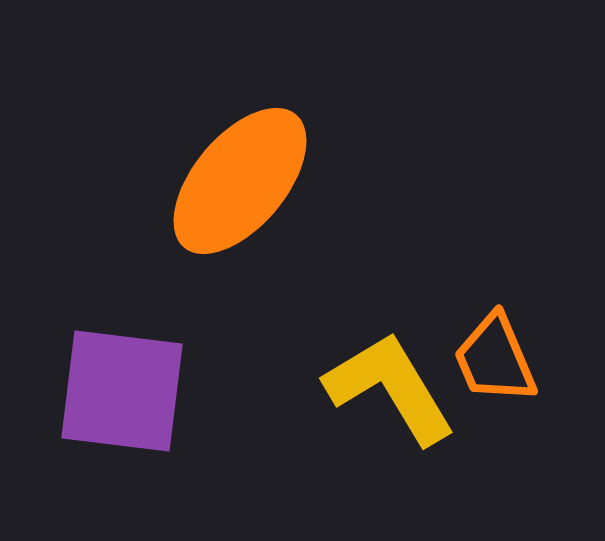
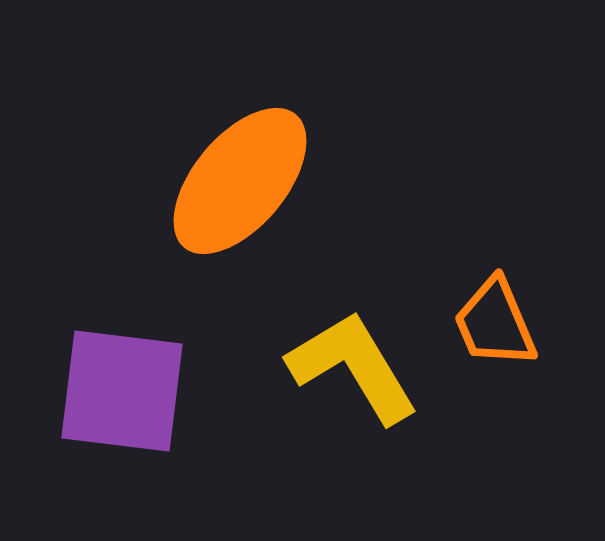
orange trapezoid: moved 36 px up
yellow L-shape: moved 37 px left, 21 px up
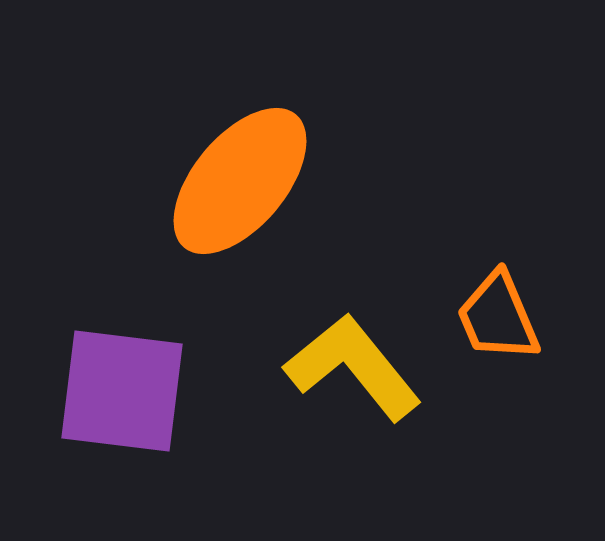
orange trapezoid: moved 3 px right, 6 px up
yellow L-shape: rotated 8 degrees counterclockwise
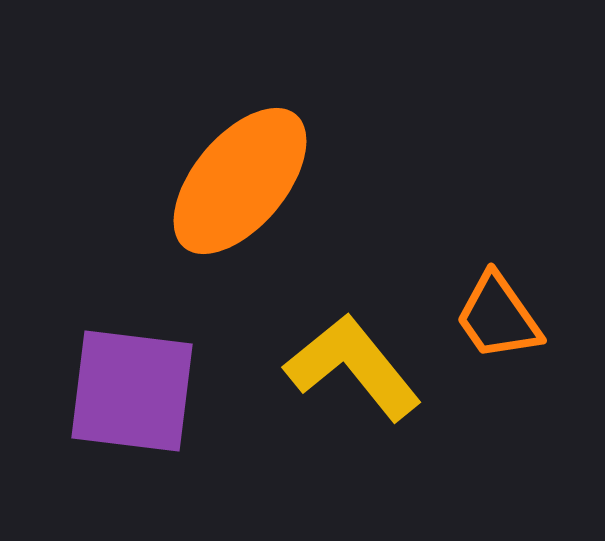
orange trapezoid: rotated 12 degrees counterclockwise
purple square: moved 10 px right
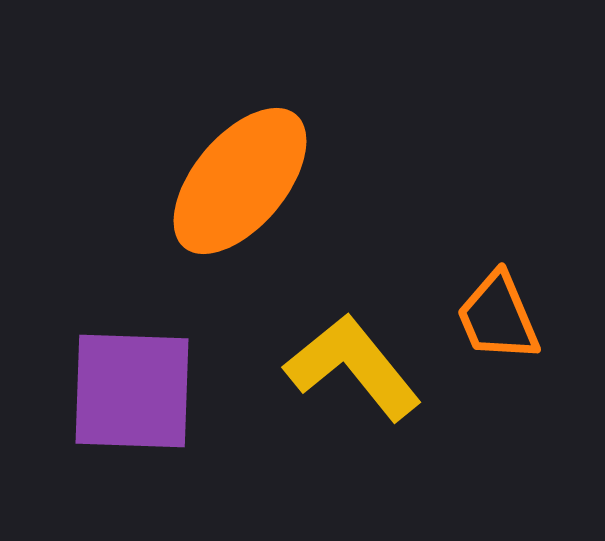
orange trapezoid: rotated 12 degrees clockwise
purple square: rotated 5 degrees counterclockwise
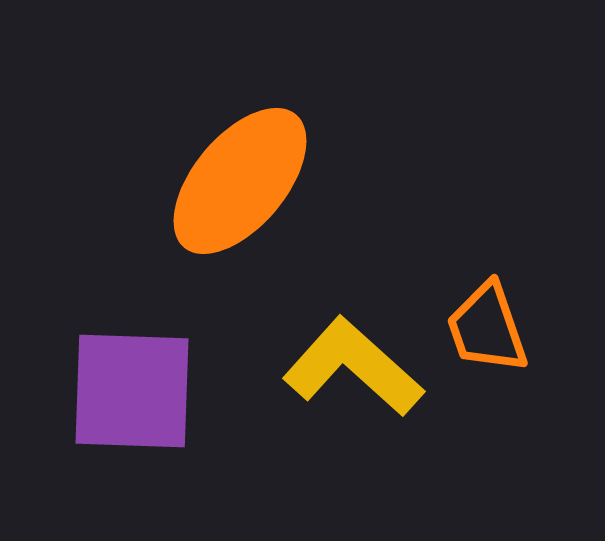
orange trapezoid: moved 11 px left, 11 px down; rotated 4 degrees clockwise
yellow L-shape: rotated 9 degrees counterclockwise
